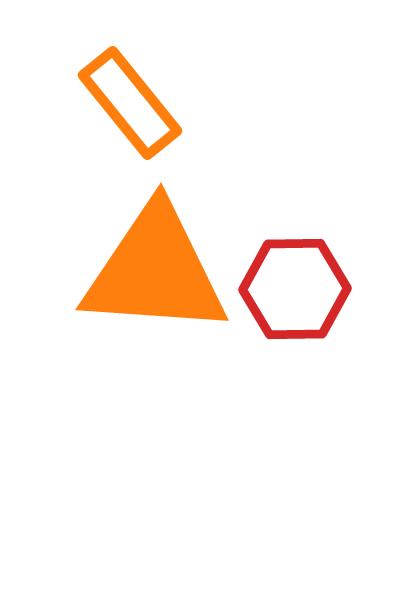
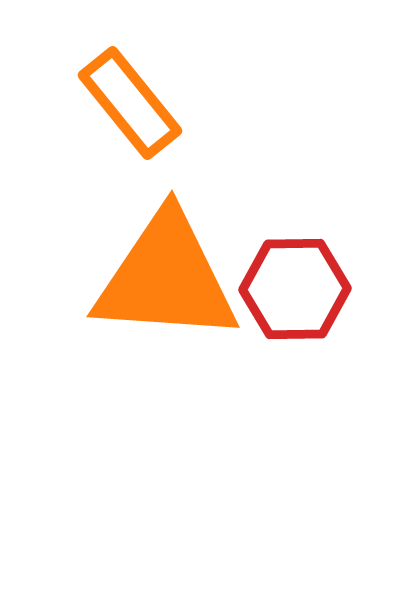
orange triangle: moved 11 px right, 7 px down
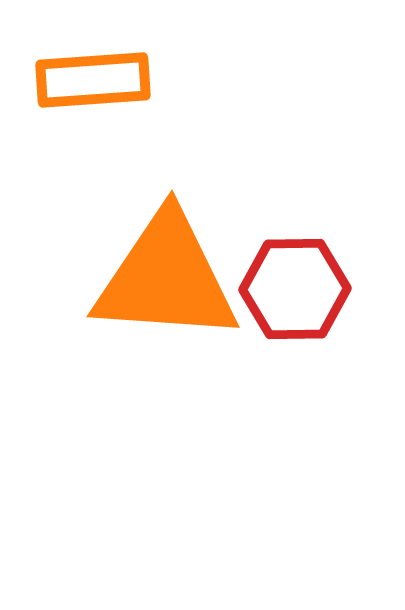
orange rectangle: moved 37 px left, 23 px up; rotated 55 degrees counterclockwise
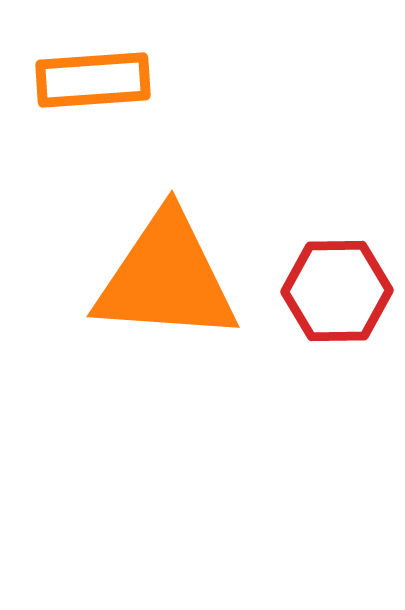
red hexagon: moved 42 px right, 2 px down
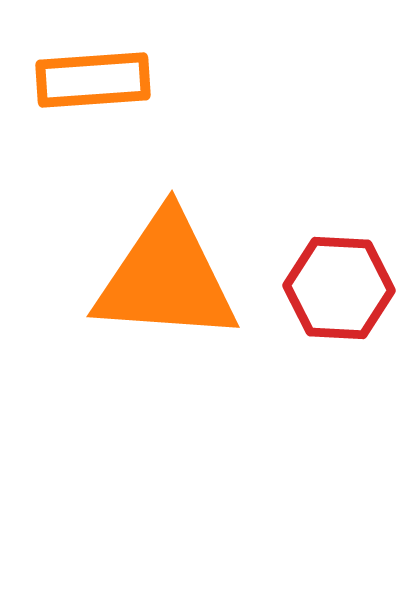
red hexagon: moved 2 px right, 3 px up; rotated 4 degrees clockwise
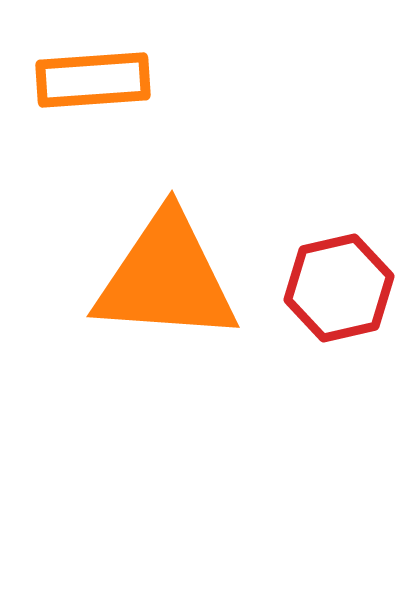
red hexagon: rotated 16 degrees counterclockwise
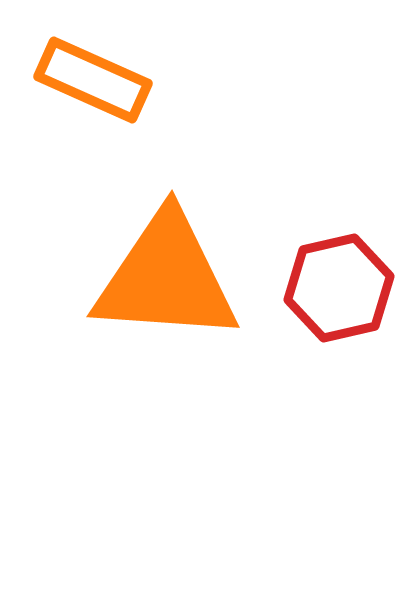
orange rectangle: rotated 28 degrees clockwise
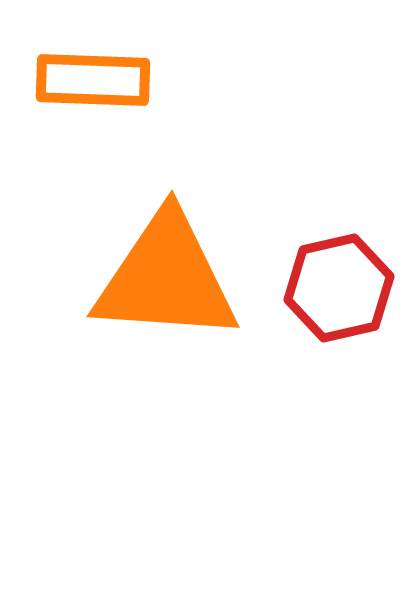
orange rectangle: rotated 22 degrees counterclockwise
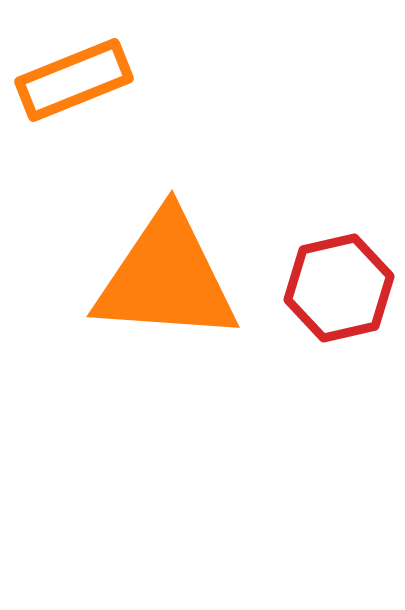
orange rectangle: moved 19 px left; rotated 24 degrees counterclockwise
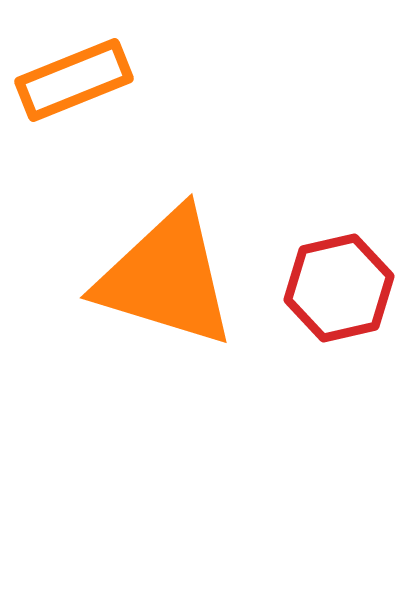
orange triangle: rotated 13 degrees clockwise
